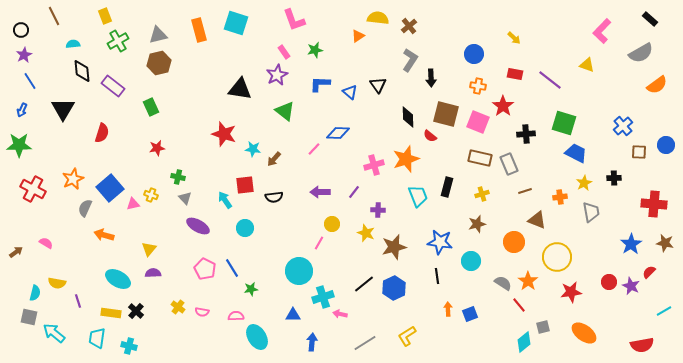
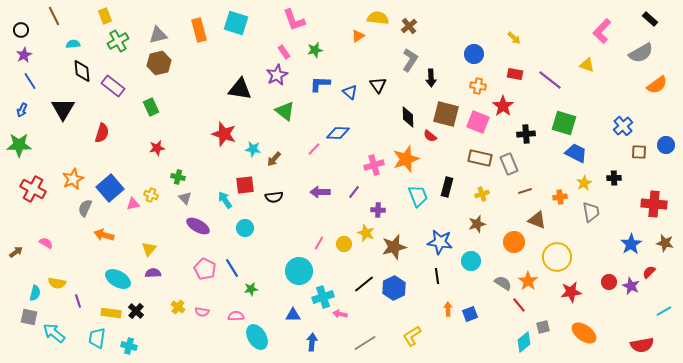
yellow circle at (332, 224): moved 12 px right, 20 px down
yellow L-shape at (407, 336): moved 5 px right
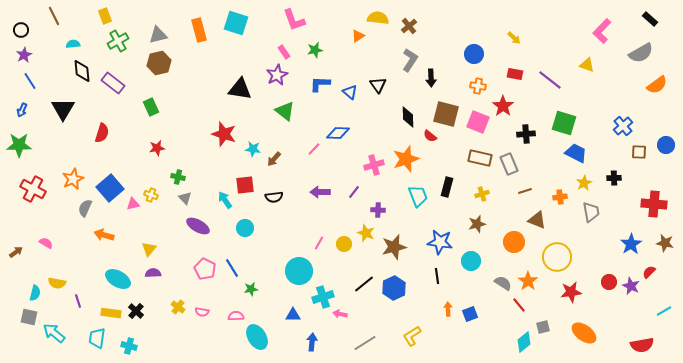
purple rectangle at (113, 86): moved 3 px up
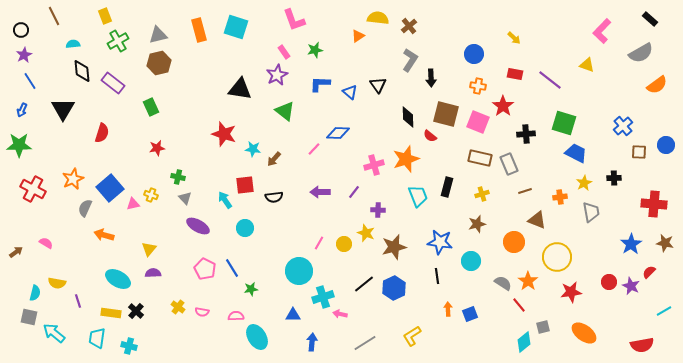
cyan square at (236, 23): moved 4 px down
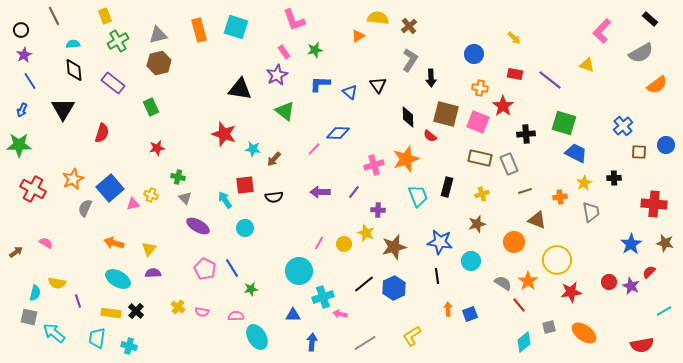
black diamond at (82, 71): moved 8 px left, 1 px up
orange cross at (478, 86): moved 2 px right, 2 px down
orange arrow at (104, 235): moved 10 px right, 8 px down
yellow circle at (557, 257): moved 3 px down
gray square at (543, 327): moved 6 px right
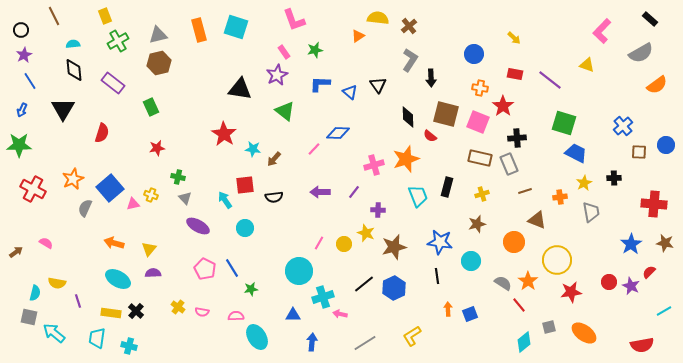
red star at (224, 134): rotated 15 degrees clockwise
black cross at (526, 134): moved 9 px left, 4 px down
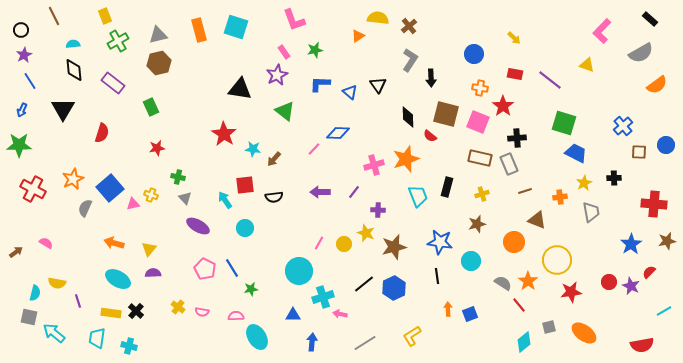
brown star at (665, 243): moved 2 px right, 2 px up; rotated 24 degrees counterclockwise
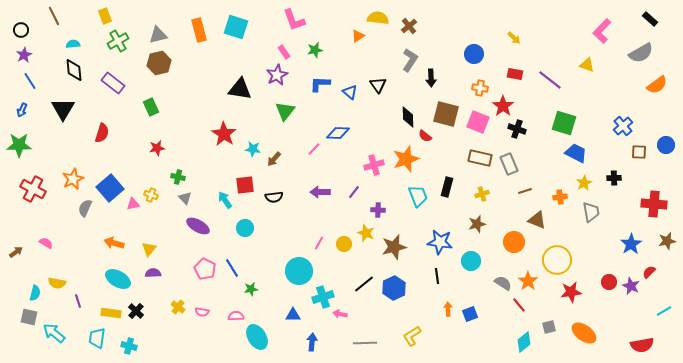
green triangle at (285, 111): rotated 30 degrees clockwise
red semicircle at (430, 136): moved 5 px left
black cross at (517, 138): moved 9 px up; rotated 24 degrees clockwise
gray line at (365, 343): rotated 30 degrees clockwise
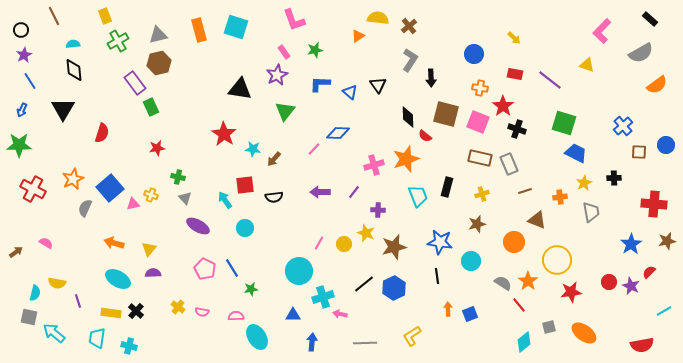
purple rectangle at (113, 83): moved 22 px right; rotated 15 degrees clockwise
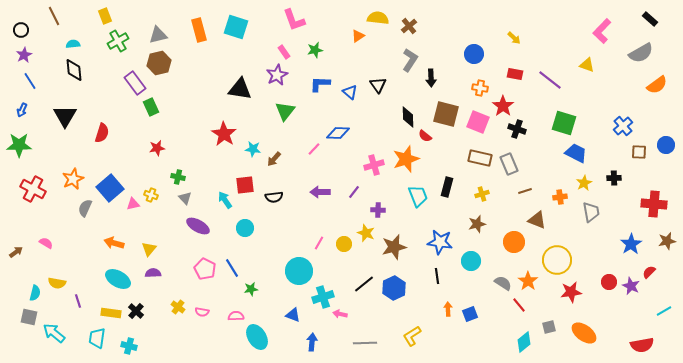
black triangle at (63, 109): moved 2 px right, 7 px down
blue triangle at (293, 315): rotated 21 degrees clockwise
